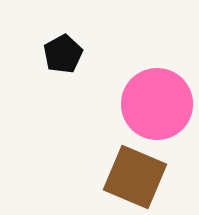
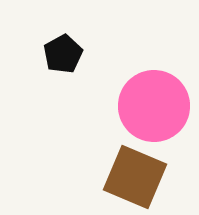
pink circle: moved 3 px left, 2 px down
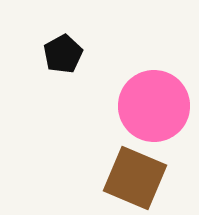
brown square: moved 1 px down
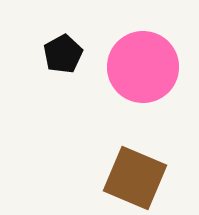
pink circle: moved 11 px left, 39 px up
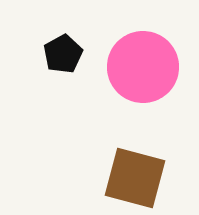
brown square: rotated 8 degrees counterclockwise
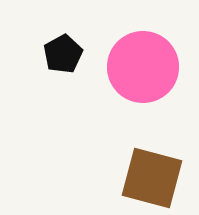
brown square: moved 17 px right
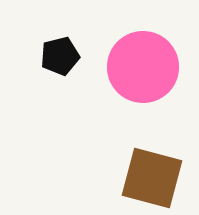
black pentagon: moved 3 px left, 2 px down; rotated 15 degrees clockwise
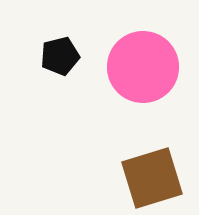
brown square: rotated 32 degrees counterclockwise
